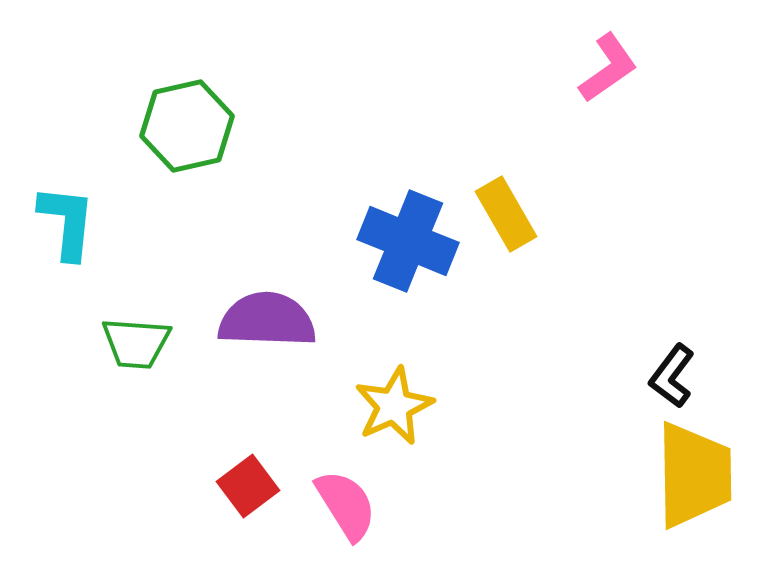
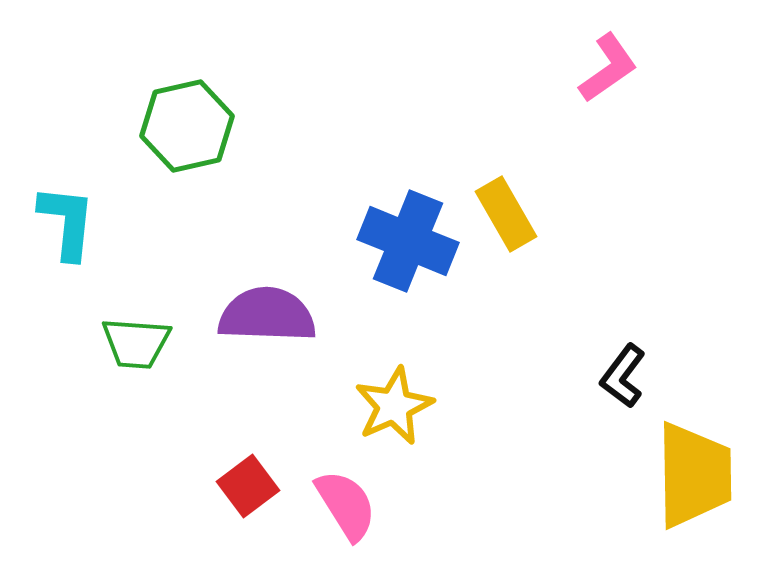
purple semicircle: moved 5 px up
black L-shape: moved 49 px left
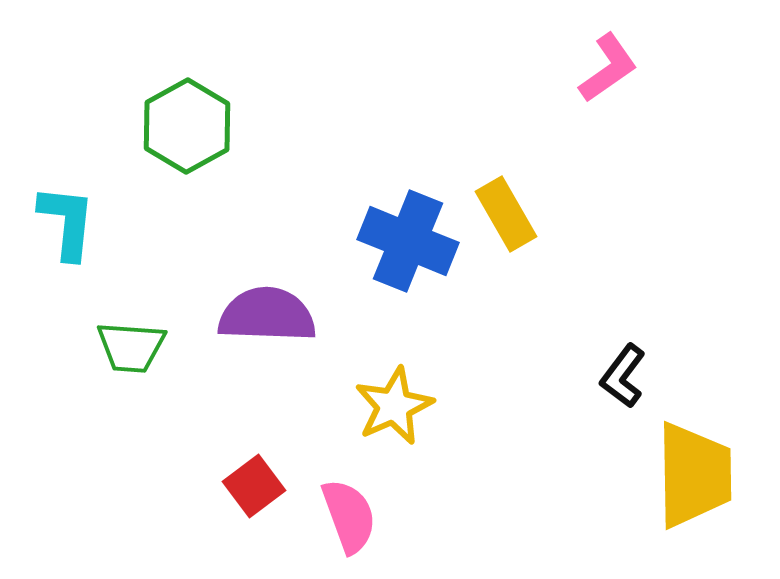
green hexagon: rotated 16 degrees counterclockwise
green trapezoid: moved 5 px left, 4 px down
red square: moved 6 px right
pink semicircle: moved 3 px right, 11 px down; rotated 12 degrees clockwise
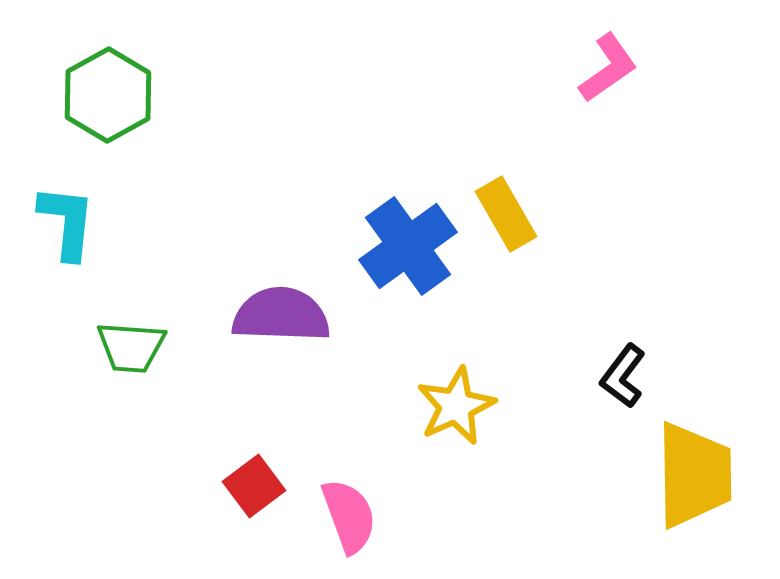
green hexagon: moved 79 px left, 31 px up
blue cross: moved 5 px down; rotated 32 degrees clockwise
purple semicircle: moved 14 px right
yellow star: moved 62 px right
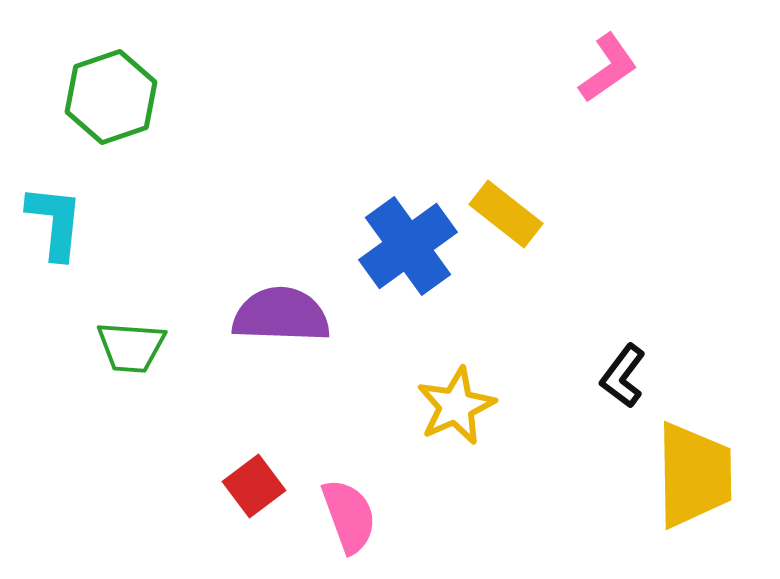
green hexagon: moved 3 px right, 2 px down; rotated 10 degrees clockwise
yellow rectangle: rotated 22 degrees counterclockwise
cyan L-shape: moved 12 px left
